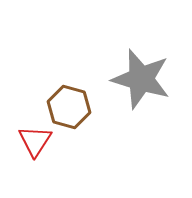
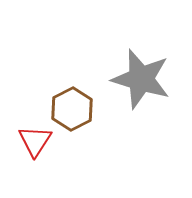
brown hexagon: moved 3 px right, 2 px down; rotated 18 degrees clockwise
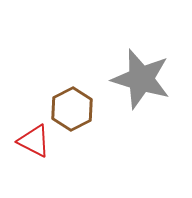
red triangle: moved 1 px left; rotated 36 degrees counterclockwise
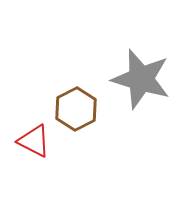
brown hexagon: moved 4 px right
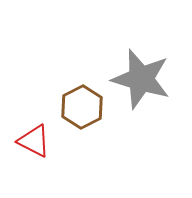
brown hexagon: moved 6 px right, 2 px up
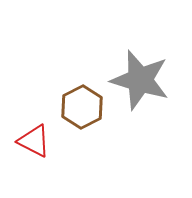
gray star: moved 1 px left, 1 px down
